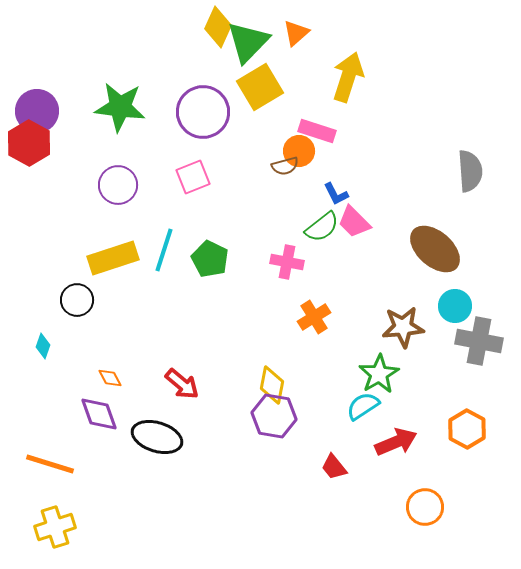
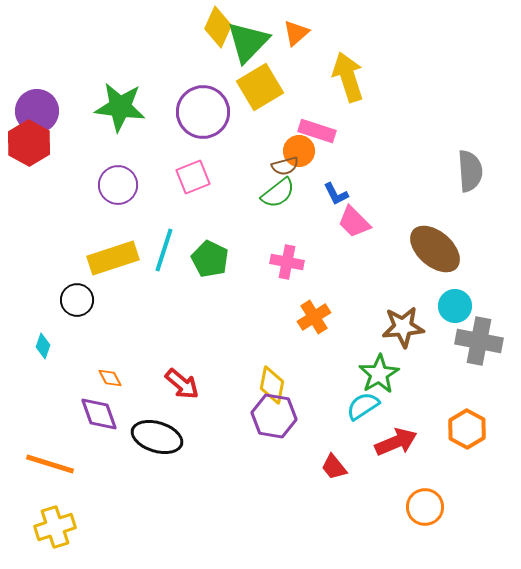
yellow arrow at (348, 77): rotated 36 degrees counterclockwise
green semicircle at (322, 227): moved 44 px left, 34 px up
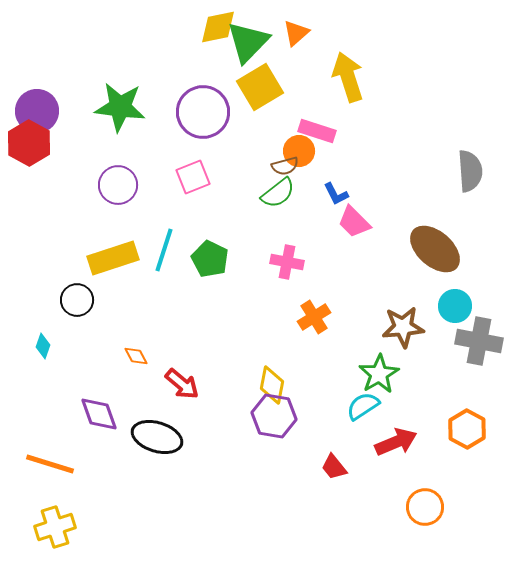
yellow diamond at (218, 27): rotated 54 degrees clockwise
orange diamond at (110, 378): moved 26 px right, 22 px up
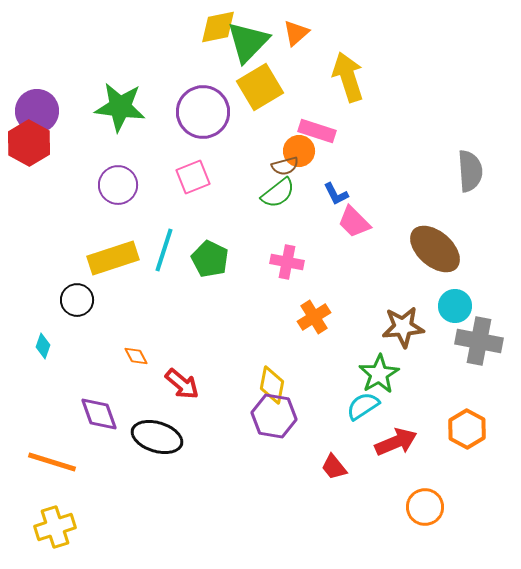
orange line at (50, 464): moved 2 px right, 2 px up
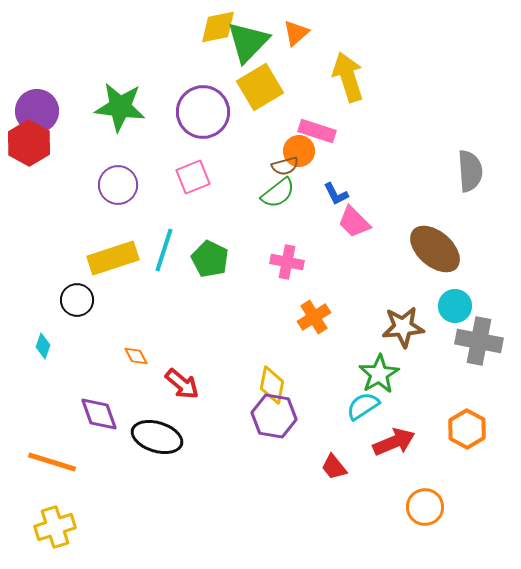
red arrow at (396, 442): moved 2 px left
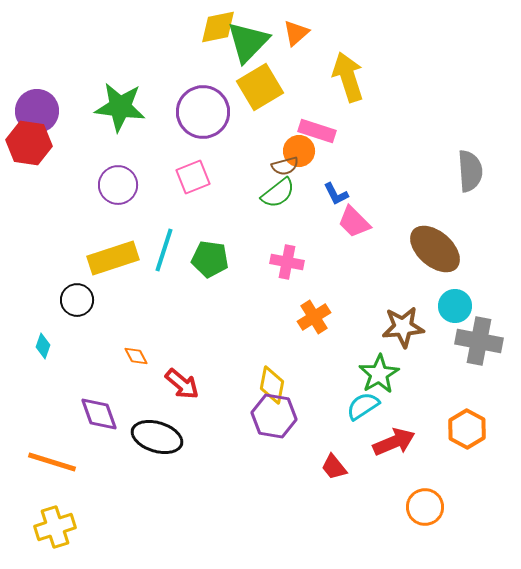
red hexagon at (29, 143): rotated 21 degrees counterclockwise
green pentagon at (210, 259): rotated 18 degrees counterclockwise
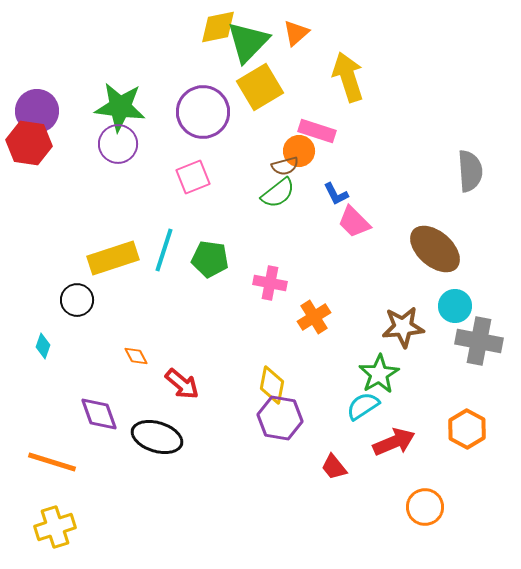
purple circle at (118, 185): moved 41 px up
pink cross at (287, 262): moved 17 px left, 21 px down
purple hexagon at (274, 416): moved 6 px right, 2 px down
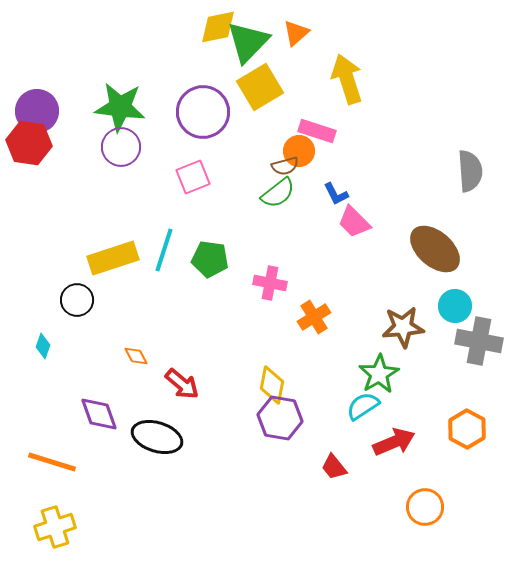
yellow arrow at (348, 77): moved 1 px left, 2 px down
purple circle at (118, 144): moved 3 px right, 3 px down
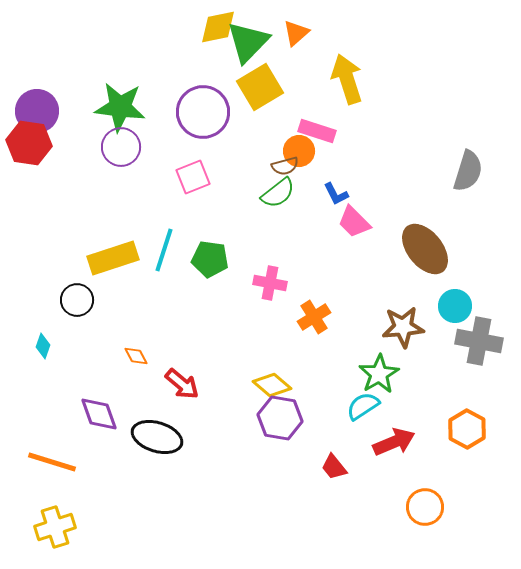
gray semicircle at (470, 171): moved 2 px left; rotated 21 degrees clockwise
brown ellipse at (435, 249): moved 10 px left; rotated 10 degrees clockwise
yellow diamond at (272, 385): rotated 60 degrees counterclockwise
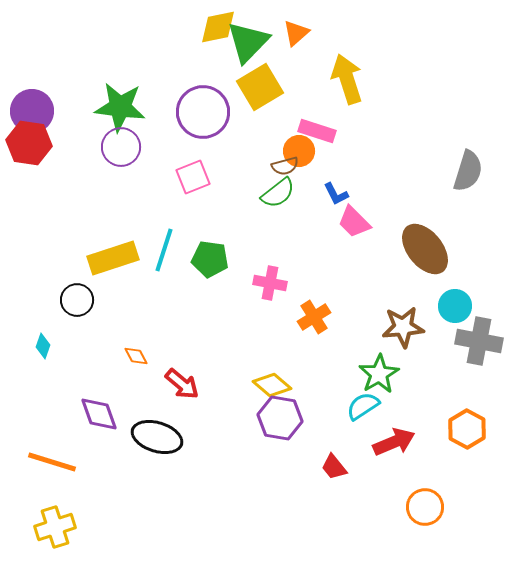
purple circle at (37, 111): moved 5 px left
